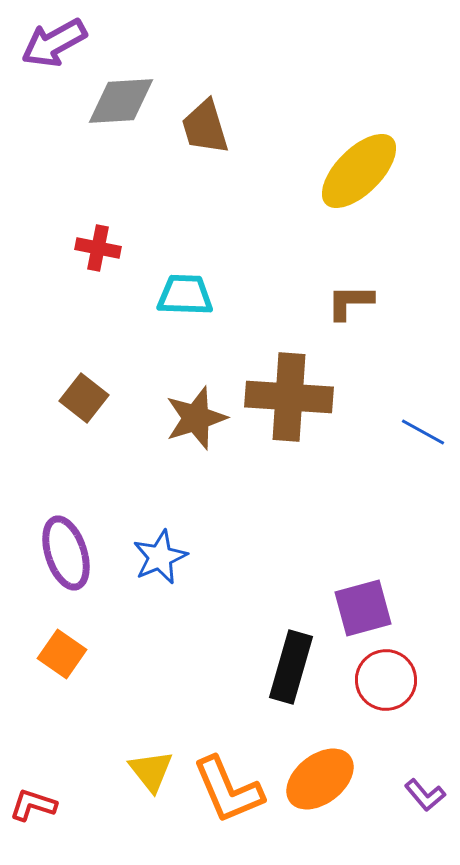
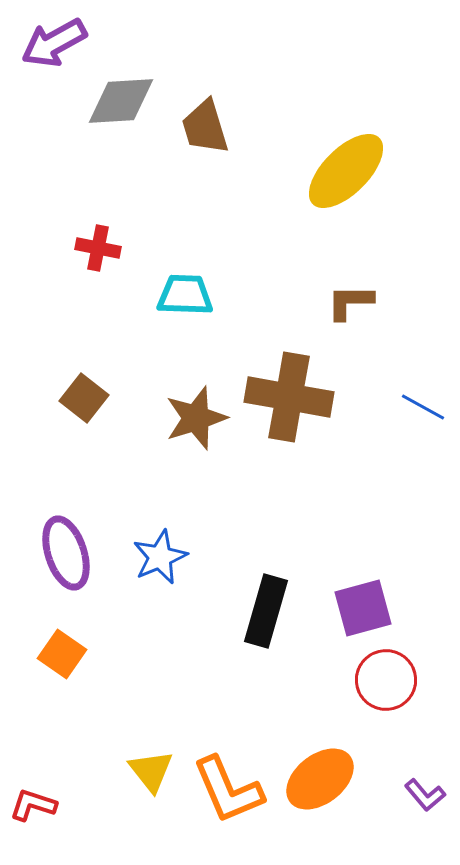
yellow ellipse: moved 13 px left
brown cross: rotated 6 degrees clockwise
blue line: moved 25 px up
black rectangle: moved 25 px left, 56 px up
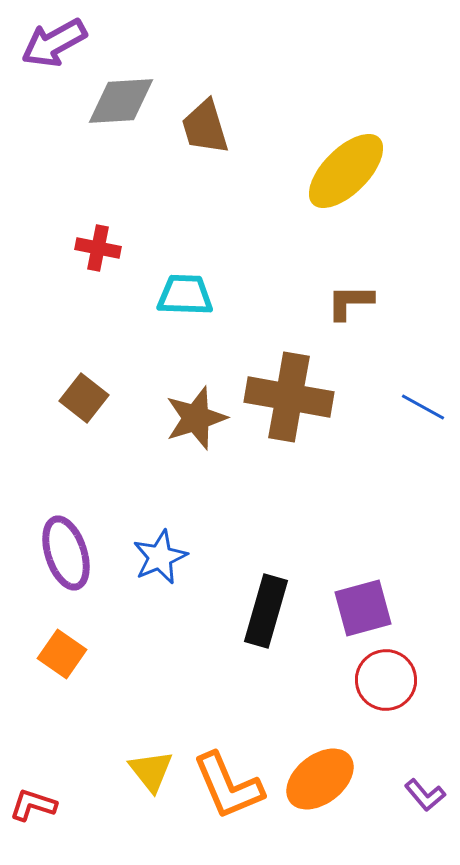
orange L-shape: moved 4 px up
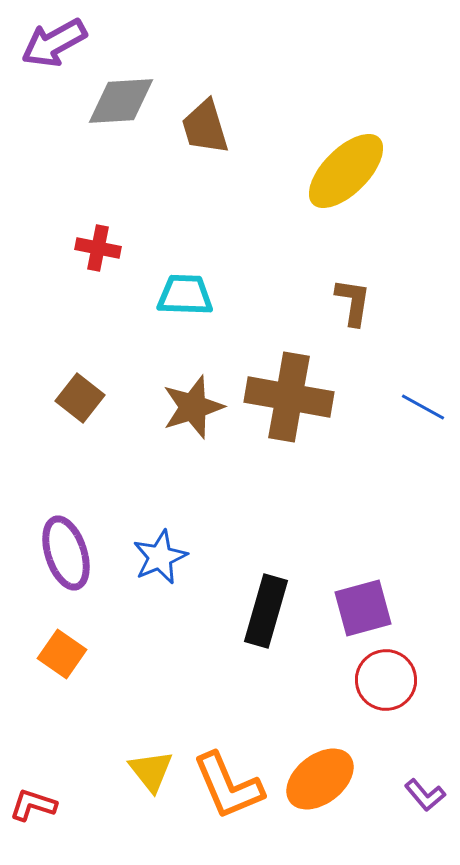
brown L-shape: moved 3 px right; rotated 99 degrees clockwise
brown square: moved 4 px left
brown star: moved 3 px left, 11 px up
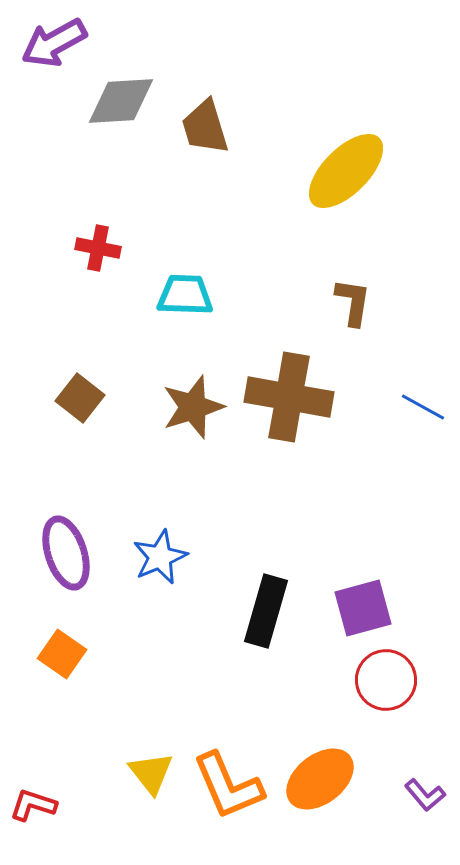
yellow triangle: moved 2 px down
